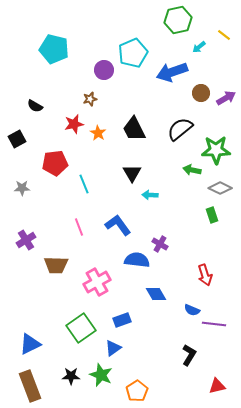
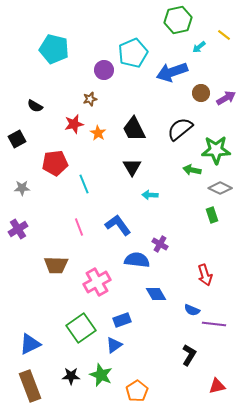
black triangle at (132, 173): moved 6 px up
purple cross at (26, 240): moved 8 px left, 11 px up
blue triangle at (113, 348): moved 1 px right, 3 px up
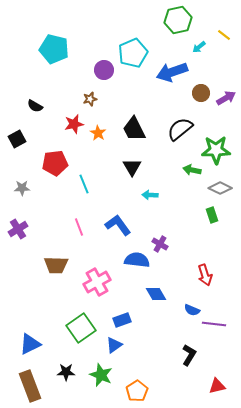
black star at (71, 376): moved 5 px left, 4 px up
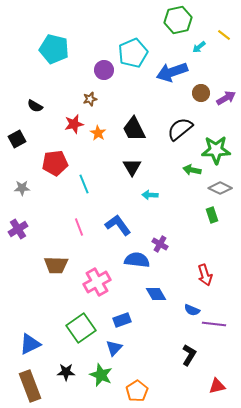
blue triangle at (114, 345): moved 3 px down; rotated 12 degrees counterclockwise
